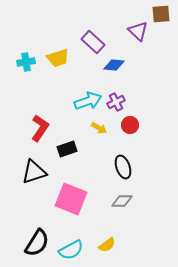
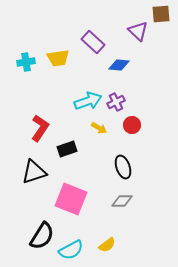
yellow trapezoid: rotated 10 degrees clockwise
blue diamond: moved 5 px right
red circle: moved 2 px right
black semicircle: moved 5 px right, 7 px up
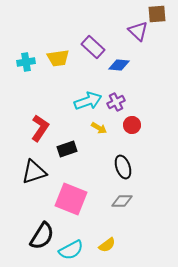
brown square: moved 4 px left
purple rectangle: moved 5 px down
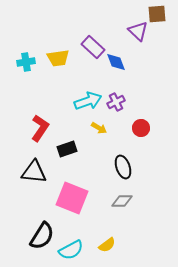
blue diamond: moved 3 px left, 3 px up; rotated 65 degrees clockwise
red circle: moved 9 px right, 3 px down
black triangle: rotated 24 degrees clockwise
pink square: moved 1 px right, 1 px up
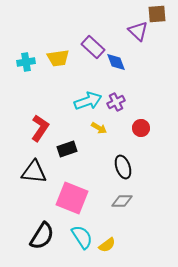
cyan semicircle: moved 11 px right, 13 px up; rotated 95 degrees counterclockwise
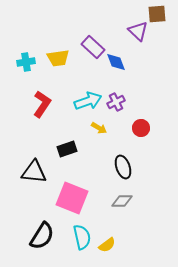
red L-shape: moved 2 px right, 24 px up
cyan semicircle: rotated 20 degrees clockwise
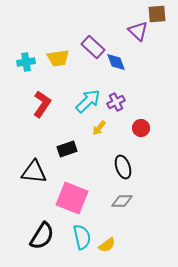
cyan arrow: rotated 24 degrees counterclockwise
yellow arrow: rotated 98 degrees clockwise
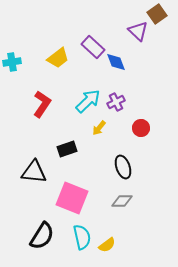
brown square: rotated 30 degrees counterclockwise
yellow trapezoid: rotated 30 degrees counterclockwise
cyan cross: moved 14 px left
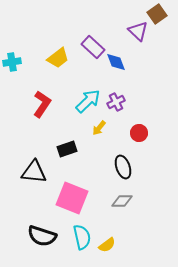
red circle: moved 2 px left, 5 px down
black semicircle: rotated 76 degrees clockwise
